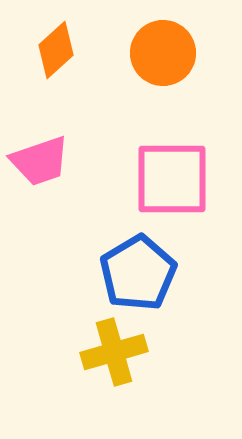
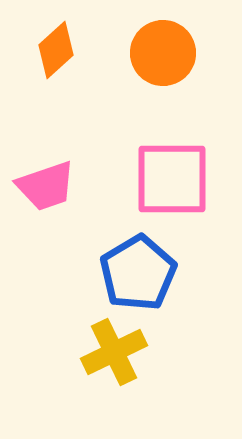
pink trapezoid: moved 6 px right, 25 px down
yellow cross: rotated 10 degrees counterclockwise
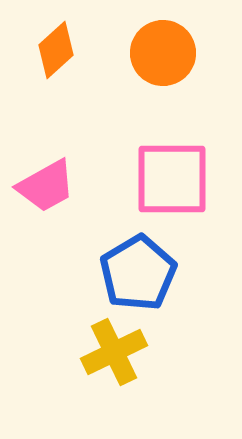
pink trapezoid: rotated 10 degrees counterclockwise
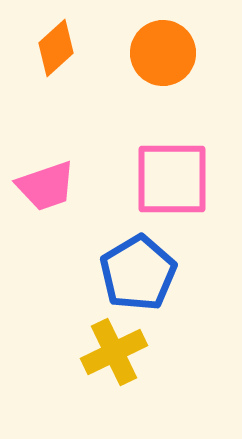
orange diamond: moved 2 px up
pink trapezoid: rotated 10 degrees clockwise
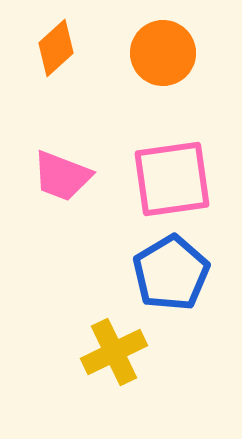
pink square: rotated 8 degrees counterclockwise
pink trapezoid: moved 16 px right, 10 px up; rotated 40 degrees clockwise
blue pentagon: moved 33 px right
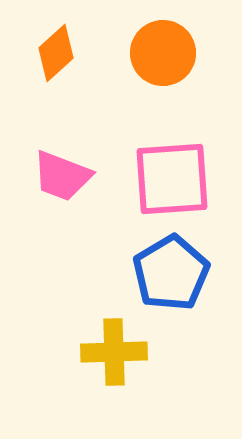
orange diamond: moved 5 px down
pink square: rotated 4 degrees clockwise
yellow cross: rotated 24 degrees clockwise
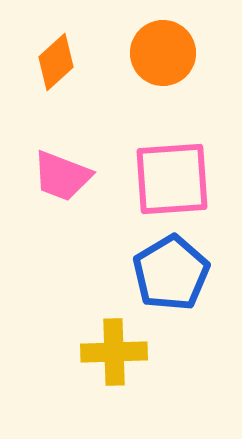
orange diamond: moved 9 px down
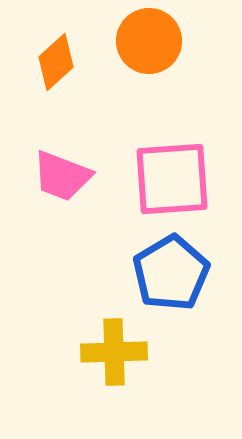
orange circle: moved 14 px left, 12 px up
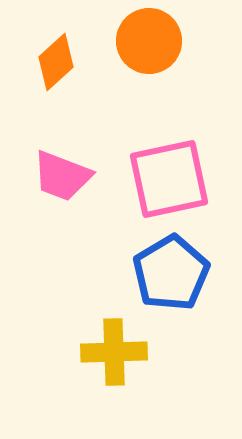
pink square: moved 3 px left; rotated 8 degrees counterclockwise
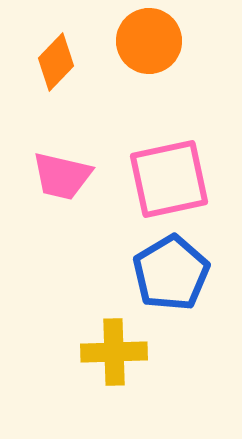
orange diamond: rotated 4 degrees counterclockwise
pink trapezoid: rotated 8 degrees counterclockwise
